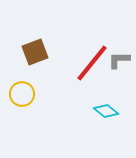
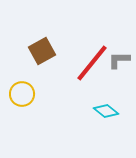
brown square: moved 7 px right, 1 px up; rotated 8 degrees counterclockwise
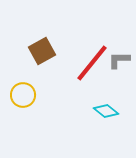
yellow circle: moved 1 px right, 1 px down
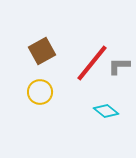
gray L-shape: moved 6 px down
yellow circle: moved 17 px right, 3 px up
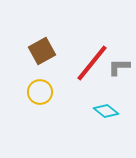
gray L-shape: moved 1 px down
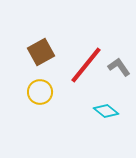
brown square: moved 1 px left, 1 px down
red line: moved 6 px left, 2 px down
gray L-shape: rotated 55 degrees clockwise
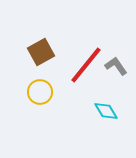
gray L-shape: moved 3 px left, 1 px up
cyan diamond: rotated 20 degrees clockwise
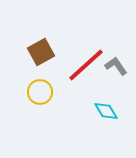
red line: rotated 9 degrees clockwise
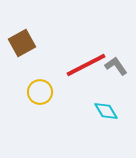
brown square: moved 19 px left, 9 px up
red line: rotated 15 degrees clockwise
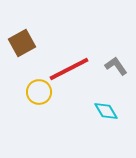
red line: moved 17 px left, 4 px down
yellow circle: moved 1 px left
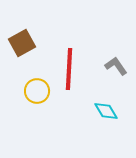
red line: rotated 60 degrees counterclockwise
yellow circle: moved 2 px left, 1 px up
